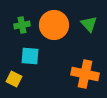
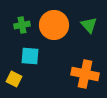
green triangle: moved 1 px down
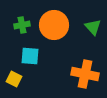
green triangle: moved 4 px right, 2 px down
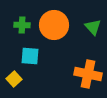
green cross: rotated 14 degrees clockwise
orange cross: moved 3 px right
yellow square: rotated 21 degrees clockwise
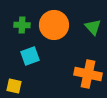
cyan square: rotated 24 degrees counterclockwise
yellow square: moved 7 px down; rotated 35 degrees counterclockwise
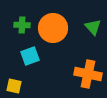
orange circle: moved 1 px left, 3 px down
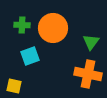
green triangle: moved 2 px left, 15 px down; rotated 18 degrees clockwise
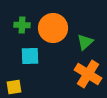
green triangle: moved 6 px left; rotated 12 degrees clockwise
cyan square: rotated 18 degrees clockwise
orange cross: rotated 20 degrees clockwise
yellow square: moved 1 px down; rotated 21 degrees counterclockwise
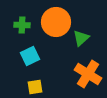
orange circle: moved 3 px right, 6 px up
green triangle: moved 4 px left, 4 px up
cyan square: rotated 24 degrees counterclockwise
yellow square: moved 21 px right
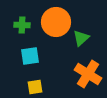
cyan square: rotated 18 degrees clockwise
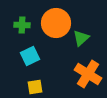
orange circle: moved 1 px down
cyan square: rotated 18 degrees counterclockwise
